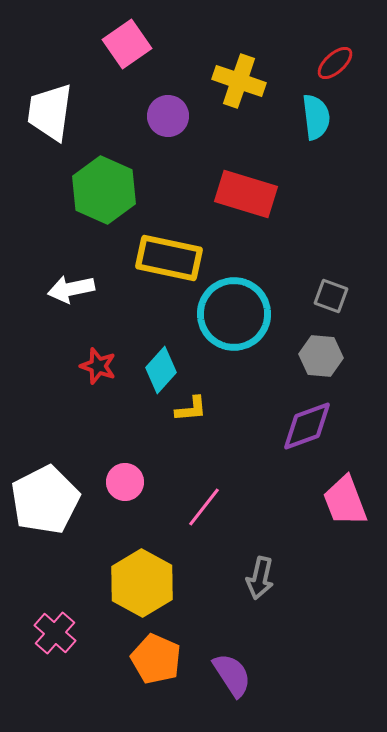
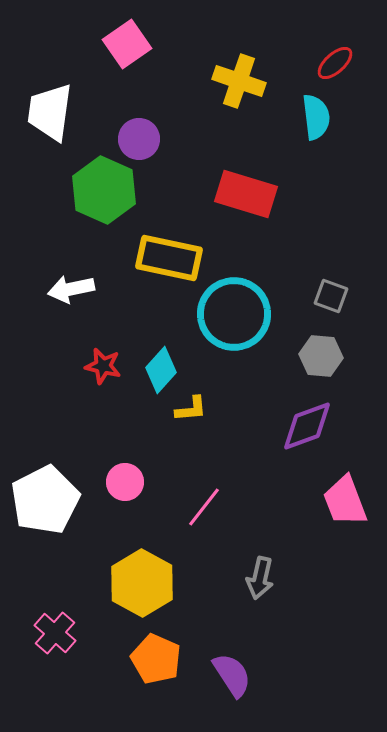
purple circle: moved 29 px left, 23 px down
red star: moved 5 px right; rotated 6 degrees counterclockwise
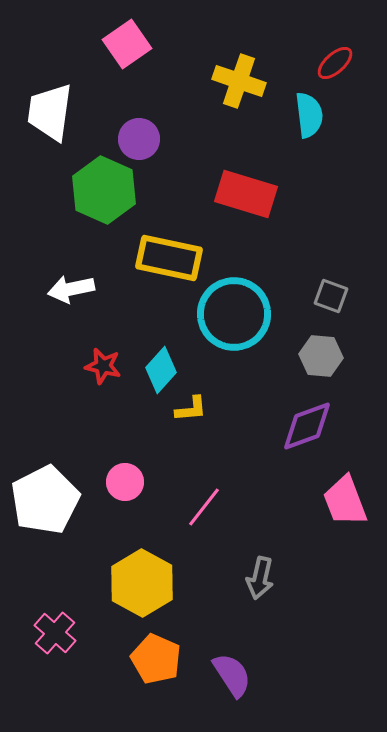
cyan semicircle: moved 7 px left, 2 px up
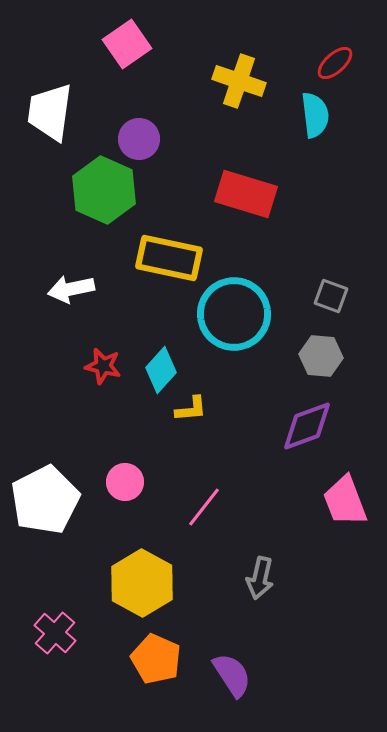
cyan semicircle: moved 6 px right
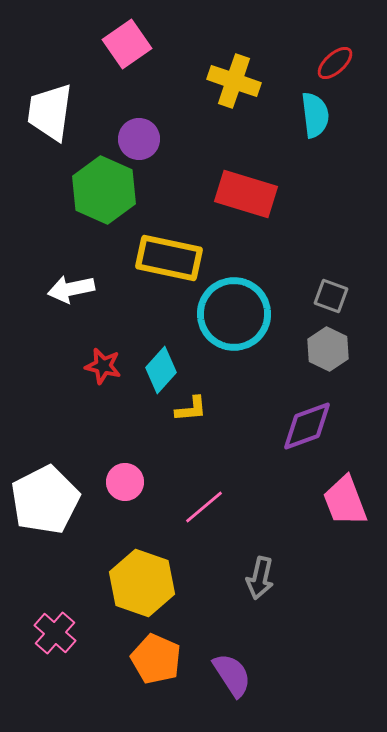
yellow cross: moved 5 px left
gray hexagon: moved 7 px right, 7 px up; rotated 21 degrees clockwise
pink line: rotated 12 degrees clockwise
yellow hexagon: rotated 10 degrees counterclockwise
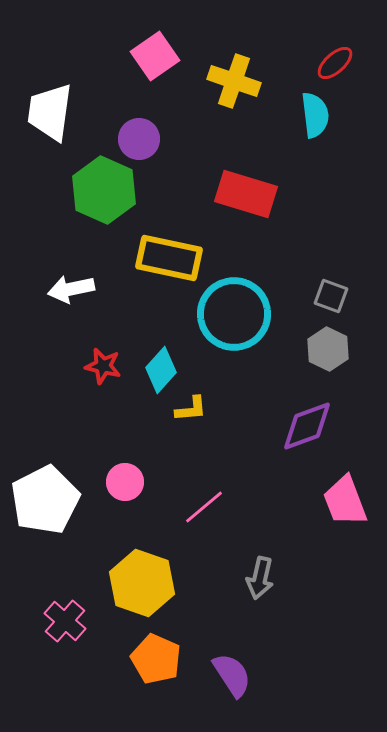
pink square: moved 28 px right, 12 px down
pink cross: moved 10 px right, 12 px up
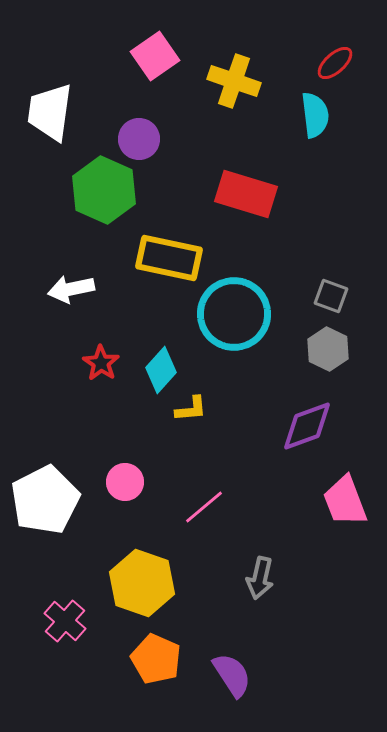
red star: moved 2 px left, 3 px up; rotated 21 degrees clockwise
